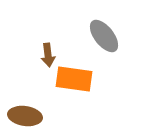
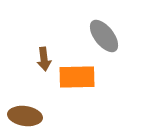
brown arrow: moved 4 px left, 4 px down
orange rectangle: moved 3 px right, 2 px up; rotated 9 degrees counterclockwise
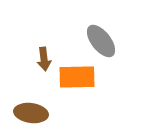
gray ellipse: moved 3 px left, 5 px down
brown ellipse: moved 6 px right, 3 px up
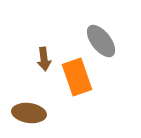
orange rectangle: rotated 72 degrees clockwise
brown ellipse: moved 2 px left
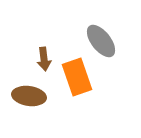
brown ellipse: moved 17 px up
